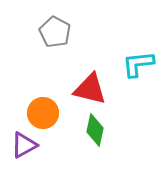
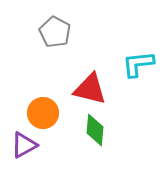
green diamond: rotated 8 degrees counterclockwise
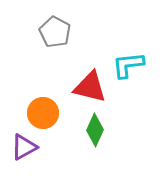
cyan L-shape: moved 10 px left, 1 px down
red triangle: moved 2 px up
green diamond: rotated 20 degrees clockwise
purple triangle: moved 2 px down
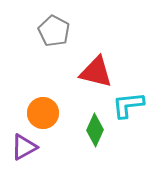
gray pentagon: moved 1 px left, 1 px up
cyan L-shape: moved 40 px down
red triangle: moved 6 px right, 15 px up
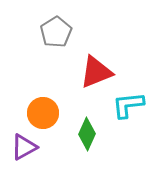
gray pentagon: moved 2 px right, 1 px down; rotated 12 degrees clockwise
red triangle: rotated 36 degrees counterclockwise
green diamond: moved 8 px left, 4 px down
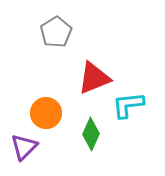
red triangle: moved 2 px left, 6 px down
orange circle: moved 3 px right
green diamond: moved 4 px right
purple triangle: rotated 16 degrees counterclockwise
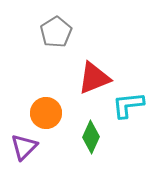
green diamond: moved 3 px down
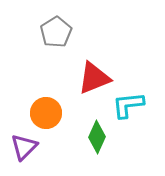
green diamond: moved 6 px right
